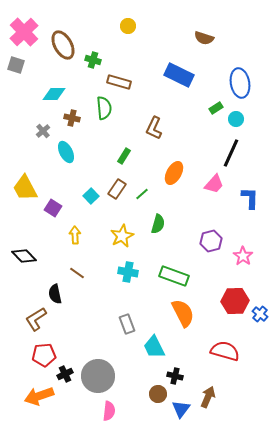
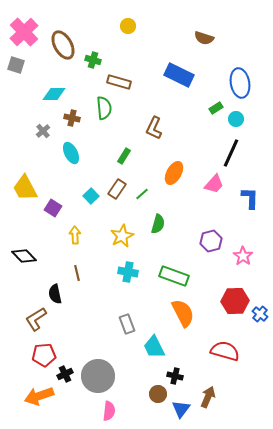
cyan ellipse at (66, 152): moved 5 px right, 1 px down
brown line at (77, 273): rotated 42 degrees clockwise
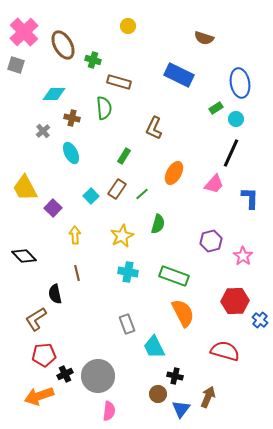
purple square at (53, 208): rotated 12 degrees clockwise
blue cross at (260, 314): moved 6 px down
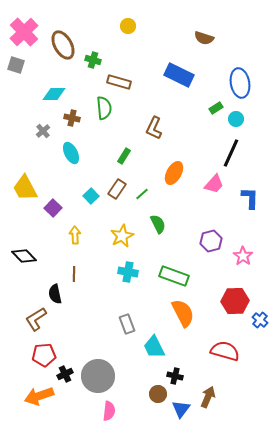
green semicircle at (158, 224): rotated 42 degrees counterclockwise
brown line at (77, 273): moved 3 px left, 1 px down; rotated 14 degrees clockwise
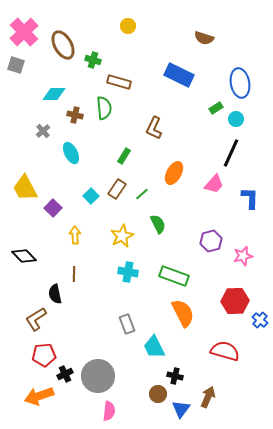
brown cross at (72, 118): moved 3 px right, 3 px up
pink star at (243, 256): rotated 24 degrees clockwise
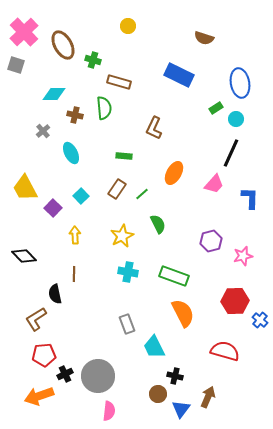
green rectangle at (124, 156): rotated 63 degrees clockwise
cyan square at (91, 196): moved 10 px left
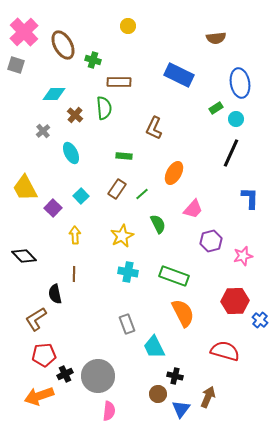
brown semicircle at (204, 38): moved 12 px right; rotated 24 degrees counterclockwise
brown rectangle at (119, 82): rotated 15 degrees counterclockwise
brown cross at (75, 115): rotated 28 degrees clockwise
pink trapezoid at (214, 184): moved 21 px left, 25 px down
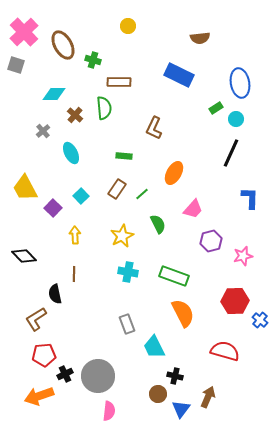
brown semicircle at (216, 38): moved 16 px left
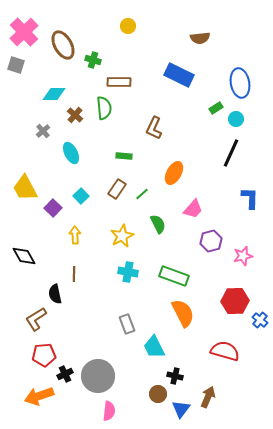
black diamond at (24, 256): rotated 15 degrees clockwise
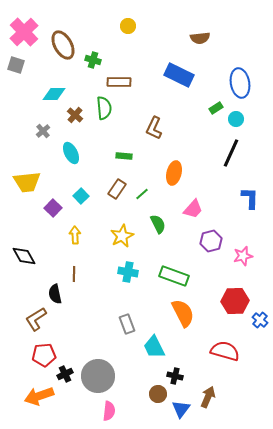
orange ellipse at (174, 173): rotated 15 degrees counterclockwise
yellow trapezoid at (25, 188): moved 2 px right, 6 px up; rotated 68 degrees counterclockwise
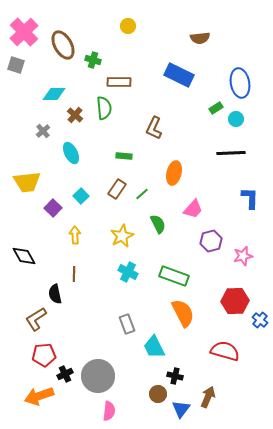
black line at (231, 153): rotated 64 degrees clockwise
cyan cross at (128, 272): rotated 18 degrees clockwise
